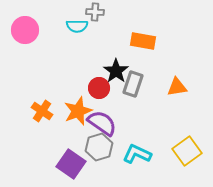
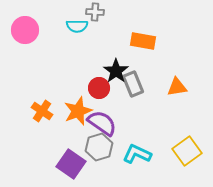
gray rectangle: rotated 40 degrees counterclockwise
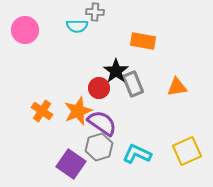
yellow square: rotated 12 degrees clockwise
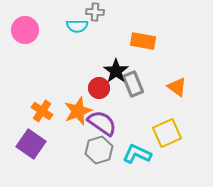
orange triangle: rotated 45 degrees clockwise
gray hexagon: moved 3 px down
yellow square: moved 20 px left, 18 px up
purple square: moved 40 px left, 20 px up
